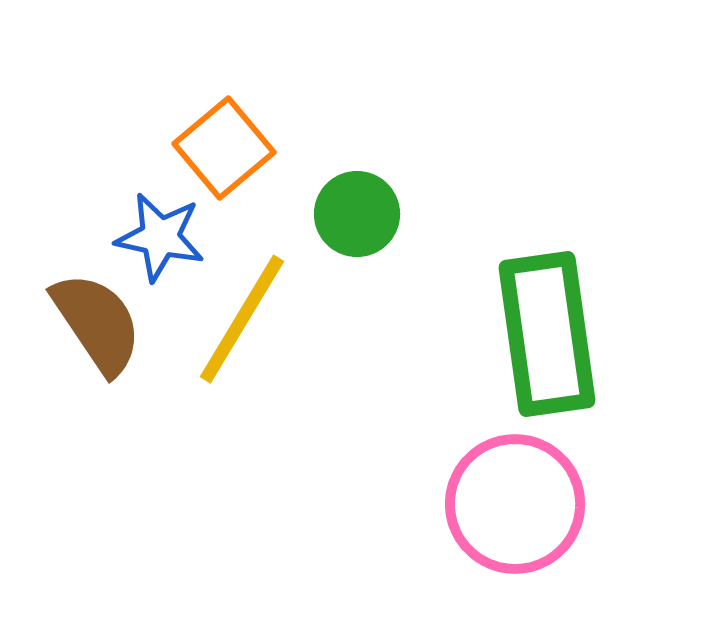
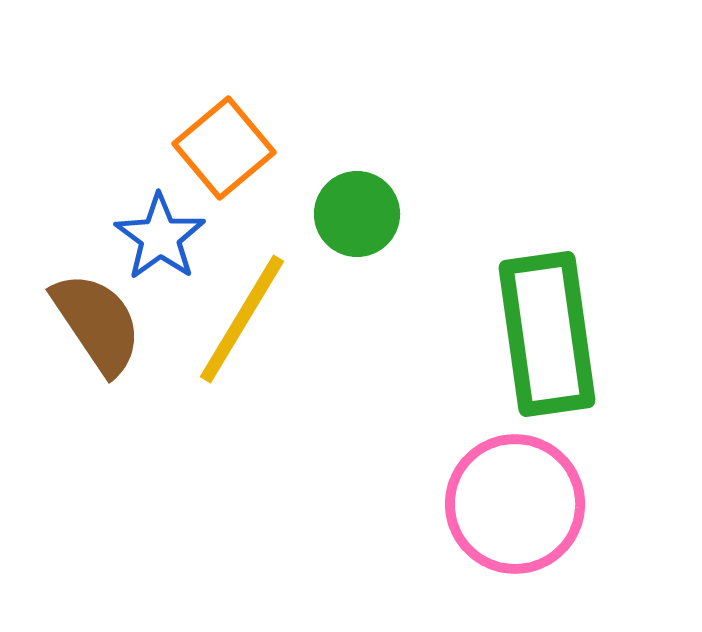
blue star: rotated 24 degrees clockwise
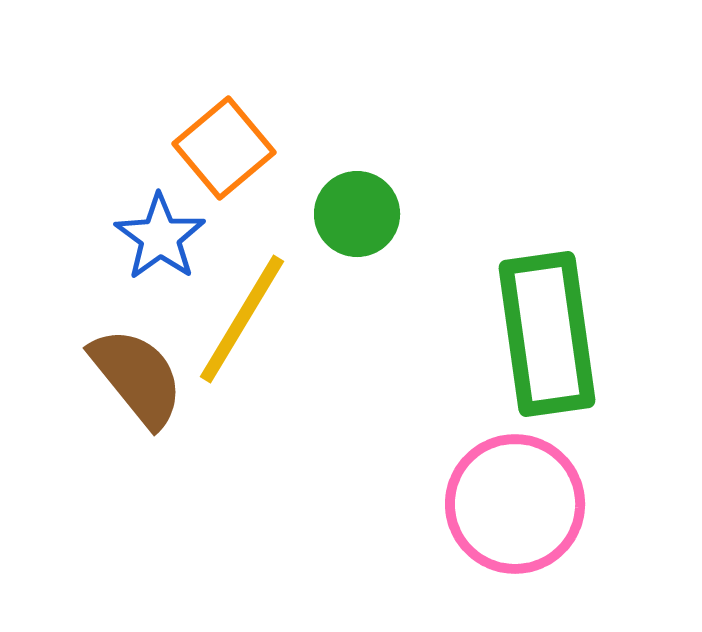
brown semicircle: moved 40 px right, 54 px down; rotated 5 degrees counterclockwise
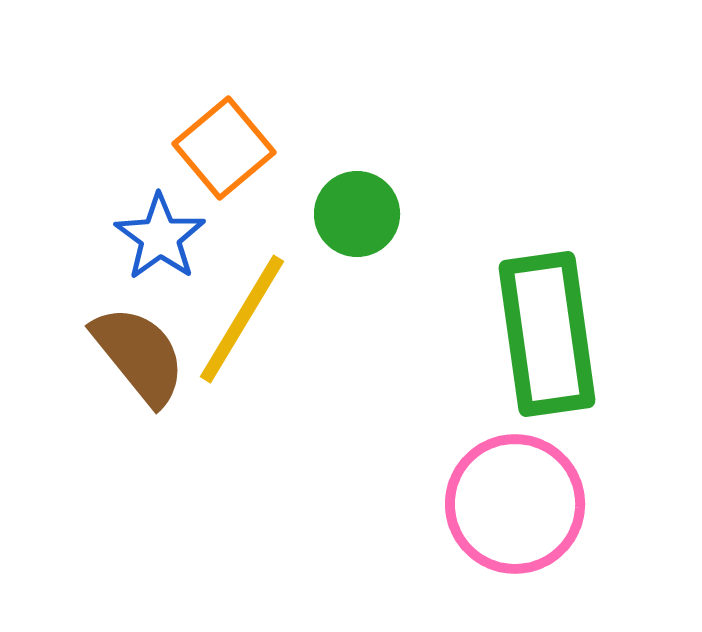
brown semicircle: moved 2 px right, 22 px up
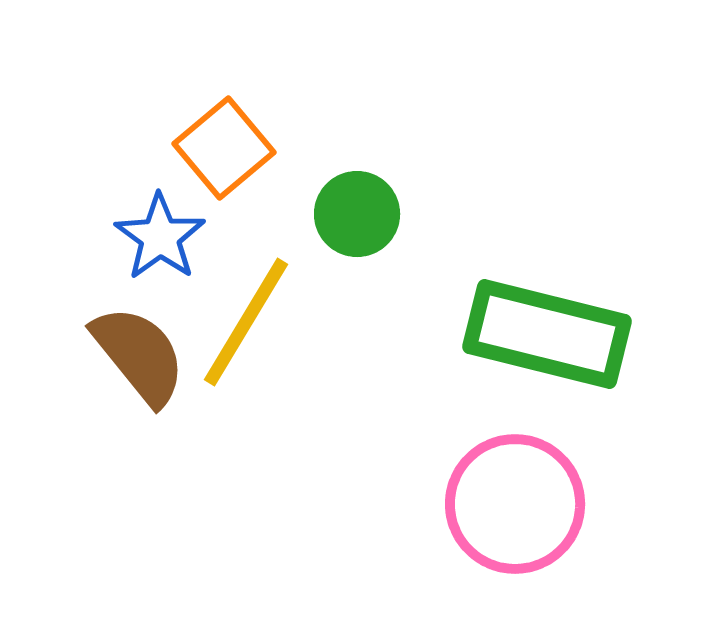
yellow line: moved 4 px right, 3 px down
green rectangle: rotated 68 degrees counterclockwise
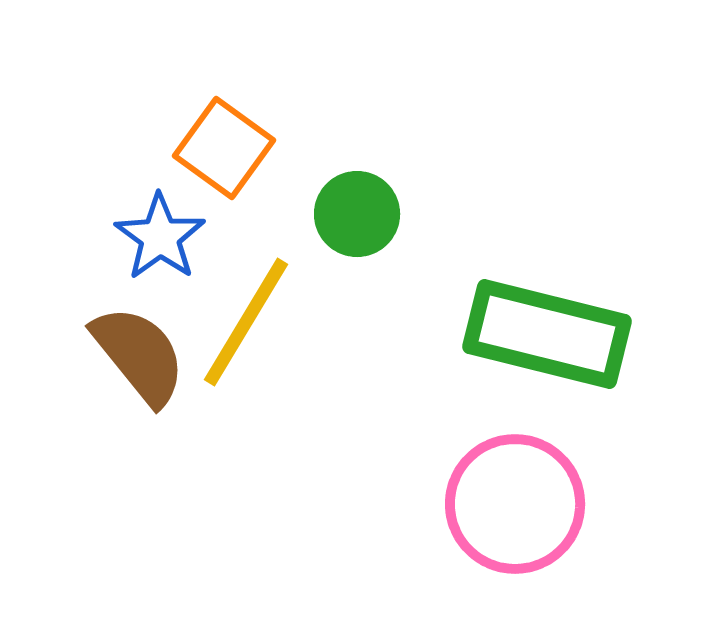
orange square: rotated 14 degrees counterclockwise
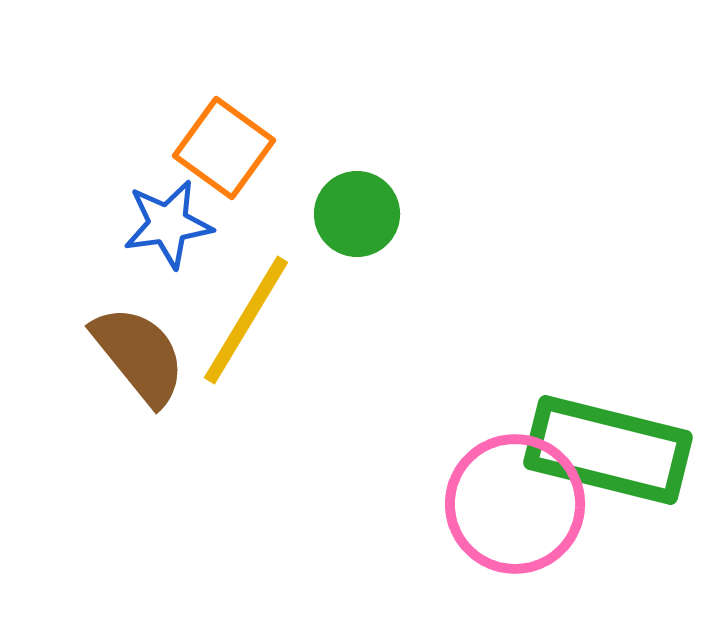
blue star: moved 8 px right, 13 px up; rotated 28 degrees clockwise
yellow line: moved 2 px up
green rectangle: moved 61 px right, 116 px down
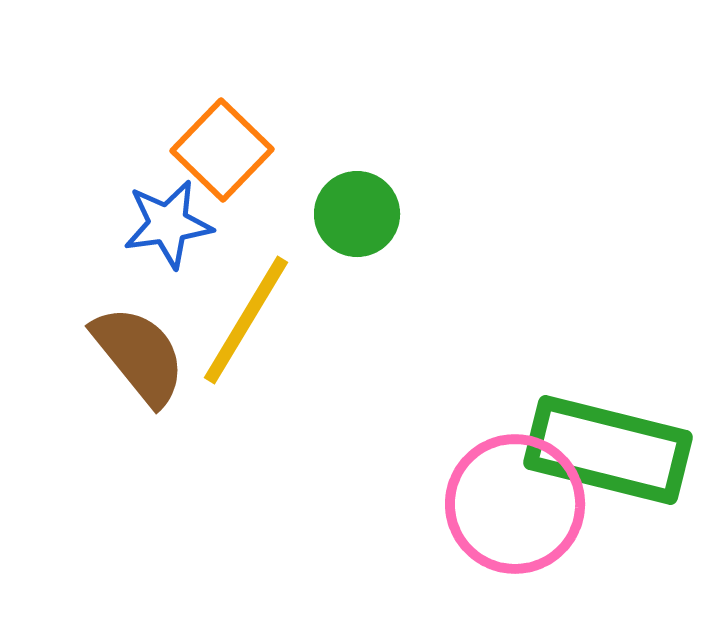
orange square: moved 2 px left, 2 px down; rotated 8 degrees clockwise
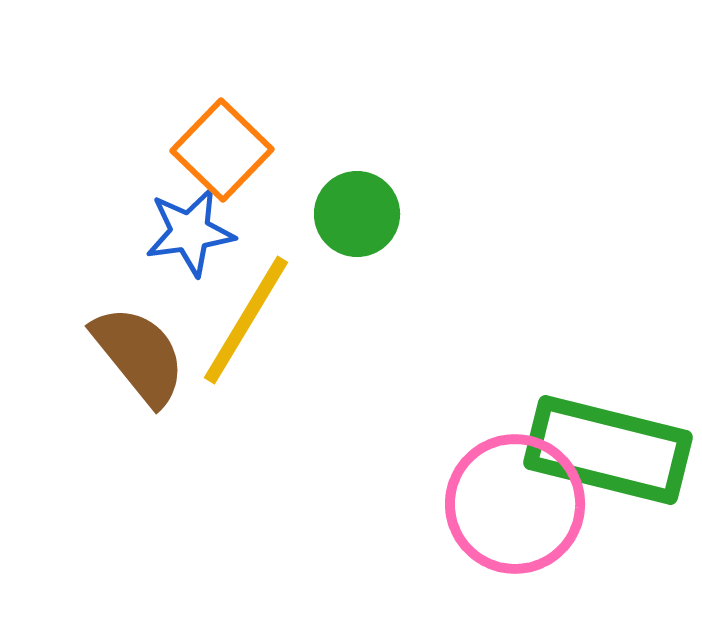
blue star: moved 22 px right, 8 px down
